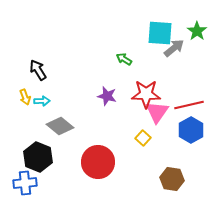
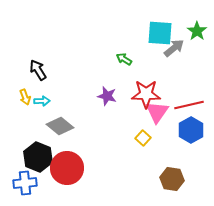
red circle: moved 31 px left, 6 px down
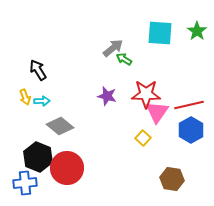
gray arrow: moved 61 px left
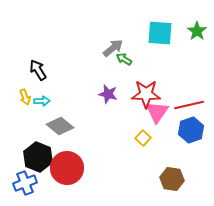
purple star: moved 1 px right, 2 px up
blue hexagon: rotated 10 degrees clockwise
blue cross: rotated 15 degrees counterclockwise
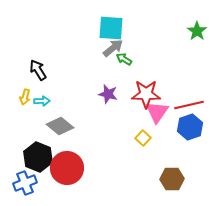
cyan square: moved 49 px left, 5 px up
yellow arrow: rotated 35 degrees clockwise
blue hexagon: moved 1 px left, 3 px up
brown hexagon: rotated 10 degrees counterclockwise
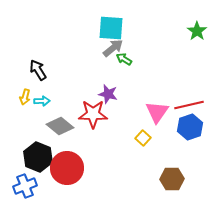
red star: moved 53 px left, 20 px down
blue cross: moved 3 px down
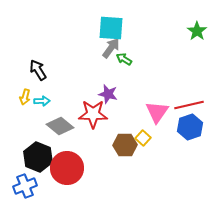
gray arrow: moved 2 px left; rotated 15 degrees counterclockwise
brown hexagon: moved 47 px left, 34 px up
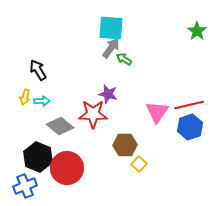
yellow square: moved 4 px left, 26 px down
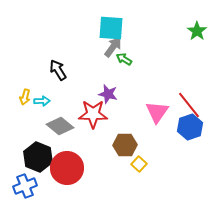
gray arrow: moved 2 px right, 1 px up
black arrow: moved 20 px right
red line: rotated 64 degrees clockwise
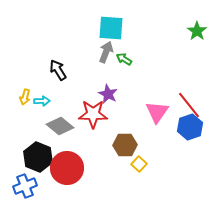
gray arrow: moved 7 px left, 5 px down; rotated 15 degrees counterclockwise
purple star: rotated 12 degrees clockwise
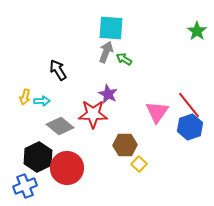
black hexagon: rotated 12 degrees clockwise
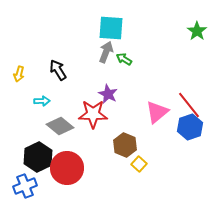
yellow arrow: moved 6 px left, 23 px up
pink triangle: rotated 15 degrees clockwise
brown hexagon: rotated 25 degrees clockwise
